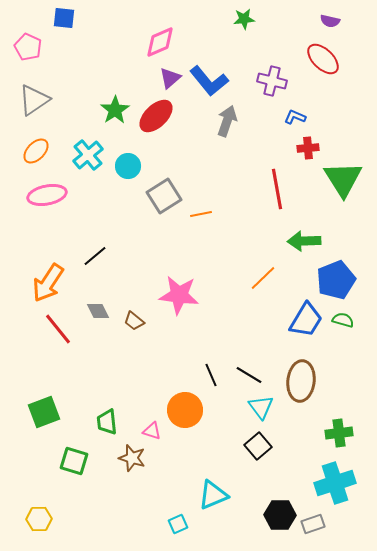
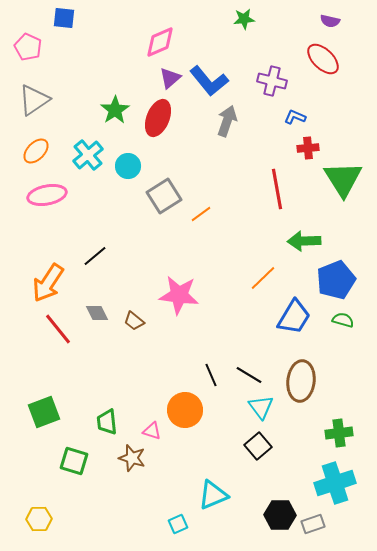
red ellipse at (156, 116): moved 2 px right, 2 px down; rotated 24 degrees counterclockwise
orange line at (201, 214): rotated 25 degrees counterclockwise
gray diamond at (98, 311): moved 1 px left, 2 px down
blue trapezoid at (306, 320): moved 12 px left, 3 px up
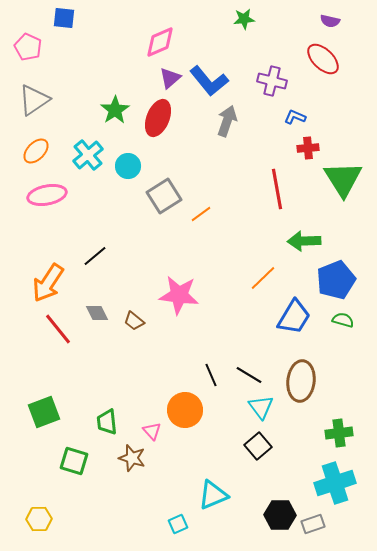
pink triangle at (152, 431): rotated 30 degrees clockwise
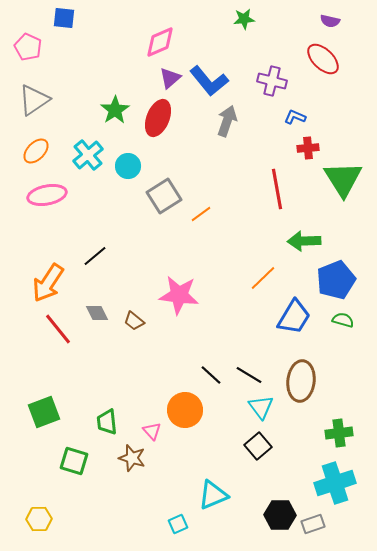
black line at (211, 375): rotated 25 degrees counterclockwise
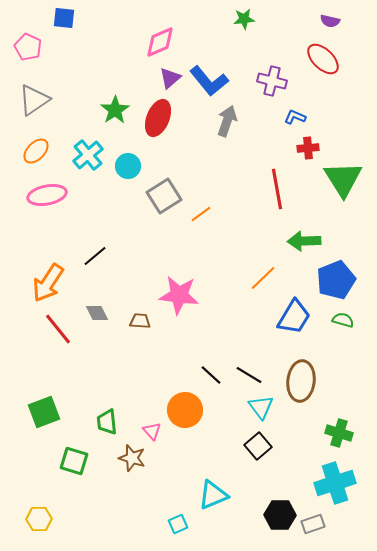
brown trapezoid at (134, 321): moved 6 px right; rotated 145 degrees clockwise
green cross at (339, 433): rotated 24 degrees clockwise
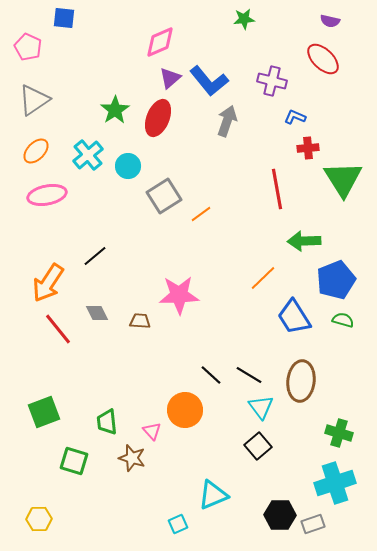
pink star at (179, 295): rotated 9 degrees counterclockwise
blue trapezoid at (294, 317): rotated 117 degrees clockwise
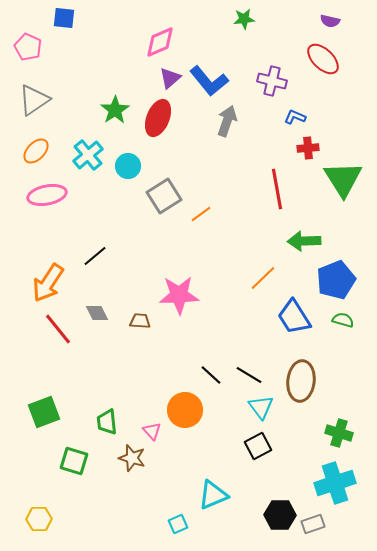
black square at (258, 446): rotated 12 degrees clockwise
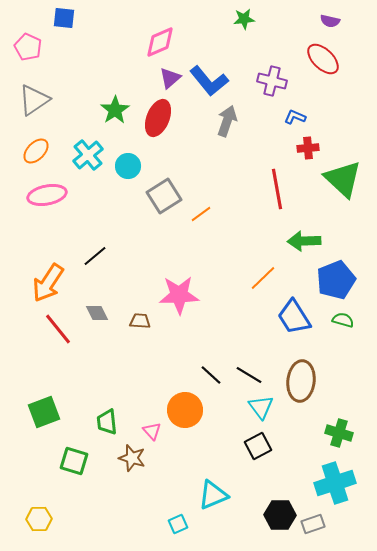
green triangle at (343, 179): rotated 15 degrees counterclockwise
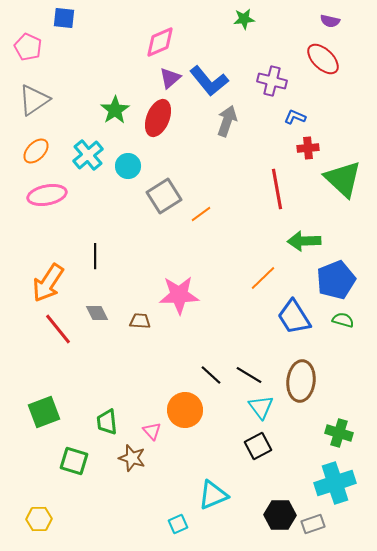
black line at (95, 256): rotated 50 degrees counterclockwise
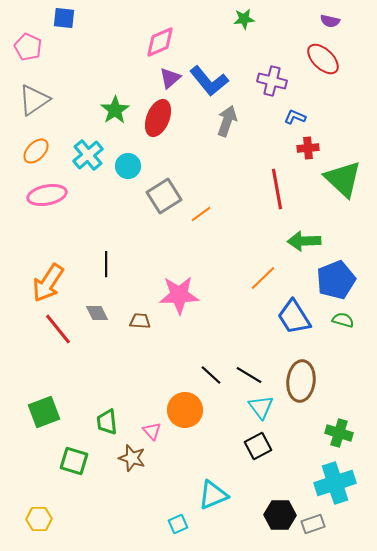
black line at (95, 256): moved 11 px right, 8 px down
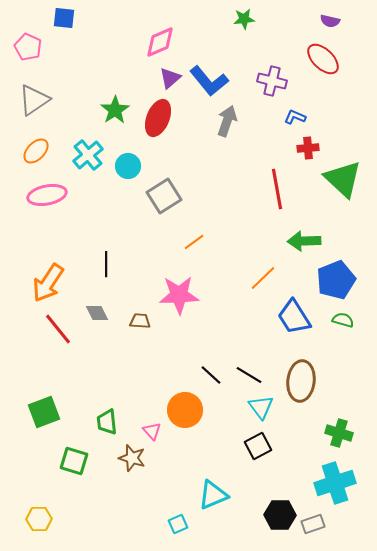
orange line at (201, 214): moved 7 px left, 28 px down
